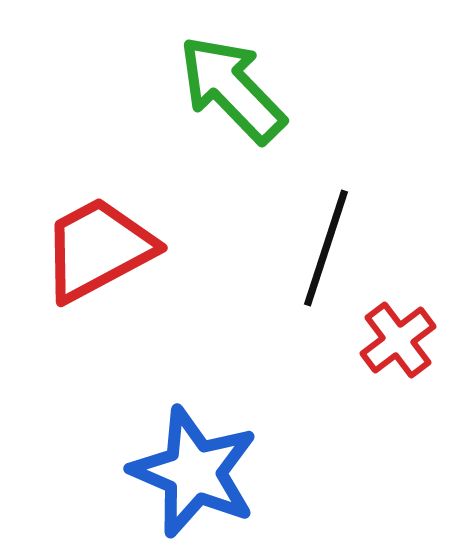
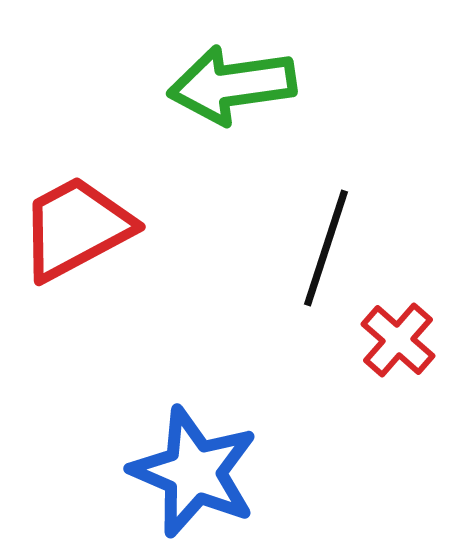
green arrow: moved 4 px up; rotated 54 degrees counterclockwise
red trapezoid: moved 22 px left, 21 px up
red cross: rotated 12 degrees counterclockwise
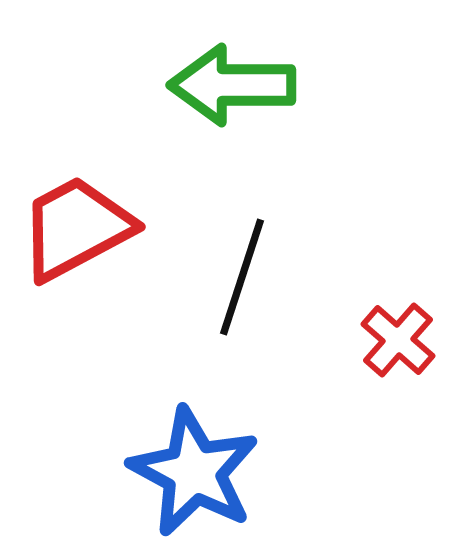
green arrow: rotated 8 degrees clockwise
black line: moved 84 px left, 29 px down
blue star: rotated 5 degrees clockwise
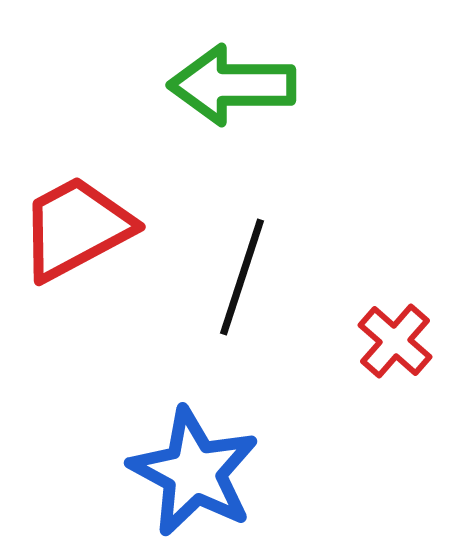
red cross: moved 3 px left, 1 px down
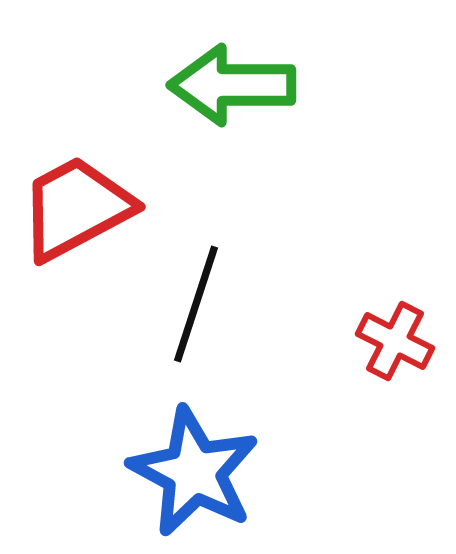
red trapezoid: moved 20 px up
black line: moved 46 px left, 27 px down
red cross: rotated 14 degrees counterclockwise
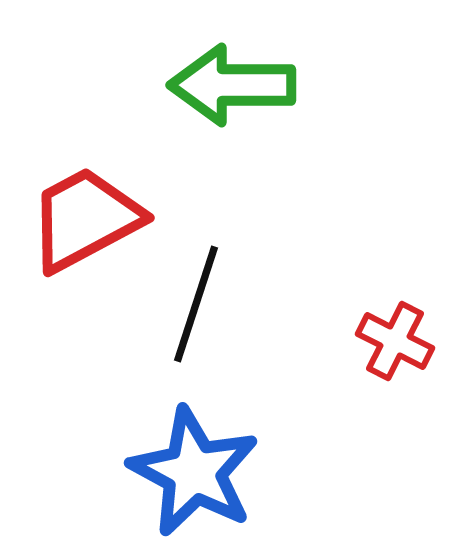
red trapezoid: moved 9 px right, 11 px down
